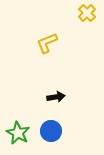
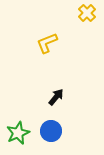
black arrow: rotated 42 degrees counterclockwise
green star: rotated 20 degrees clockwise
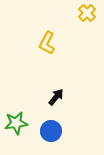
yellow L-shape: rotated 40 degrees counterclockwise
green star: moved 2 px left, 10 px up; rotated 15 degrees clockwise
